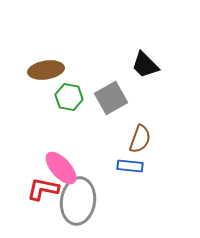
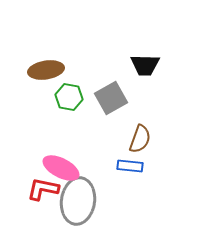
black trapezoid: rotated 44 degrees counterclockwise
pink ellipse: rotated 21 degrees counterclockwise
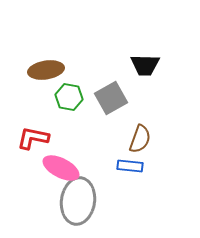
red L-shape: moved 10 px left, 51 px up
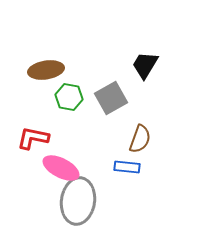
black trapezoid: rotated 120 degrees clockwise
blue rectangle: moved 3 px left, 1 px down
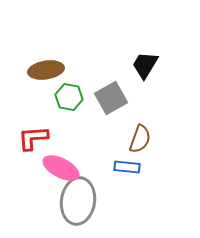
red L-shape: rotated 16 degrees counterclockwise
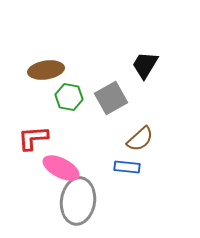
brown semicircle: rotated 28 degrees clockwise
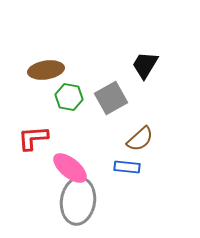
pink ellipse: moved 9 px right; rotated 12 degrees clockwise
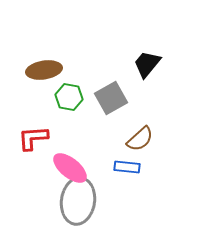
black trapezoid: moved 2 px right, 1 px up; rotated 8 degrees clockwise
brown ellipse: moved 2 px left
